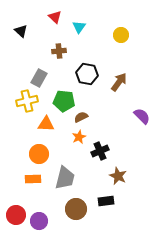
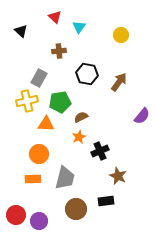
green pentagon: moved 4 px left, 1 px down; rotated 15 degrees counterclockwise
purple semicircle: rotated 84 degrees clockwise
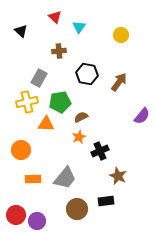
yellow cross: moved 1 px down
orange circle: moved 18 px left, 4 px up
gray trapezoid: rotated 25 degrees clockwise
brown circle: moved 1 px right
purple circle: moved 2 px left
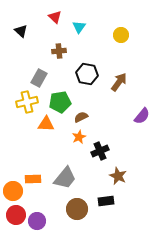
orange circle: moved 8 px left, 41 px down
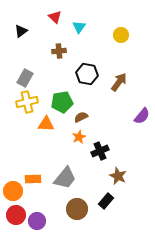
black triangle: rotated 40 degrees clockwise
gray rectangle: moved 14 px left
green pentagon: moved 2 px right
black rectangle: rotated 42 degrees counterclockwise
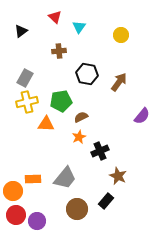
green pentagon: moved 1 px left, 1 px up
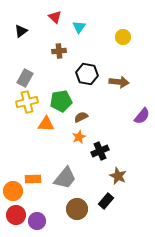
yellow circle: moved 2 px right, 2 px down
brown arrow: rotated 60 degrees clockwise
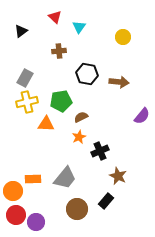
purple circle: moved 1 px left, 1 px down
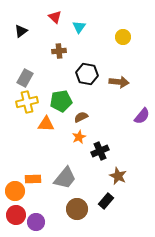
orange circle: moved 2 px right
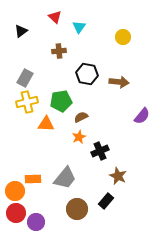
red circle: moved 2 px up
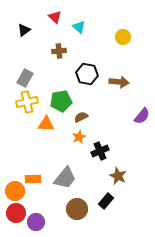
cyan triangle: rotated 24 degrees counterclockwise
black triangle: moved 3 px right, 1 px up
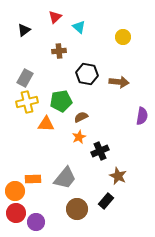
red triangle: rotated 32 degrees clockwise
purple semicircle: rotated 30 degrees counterclockwise
